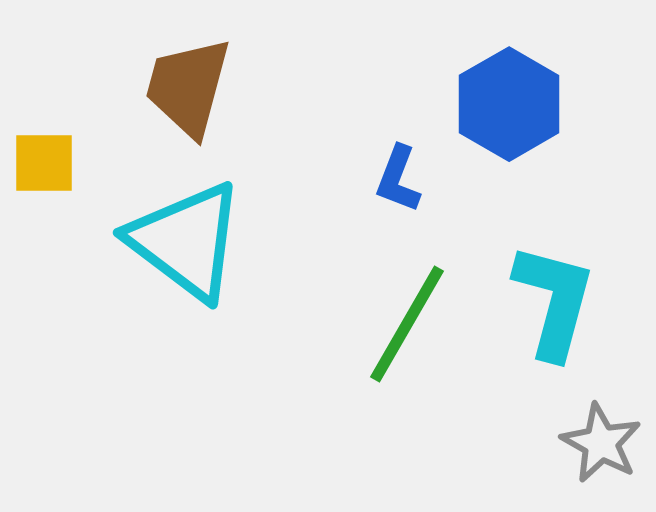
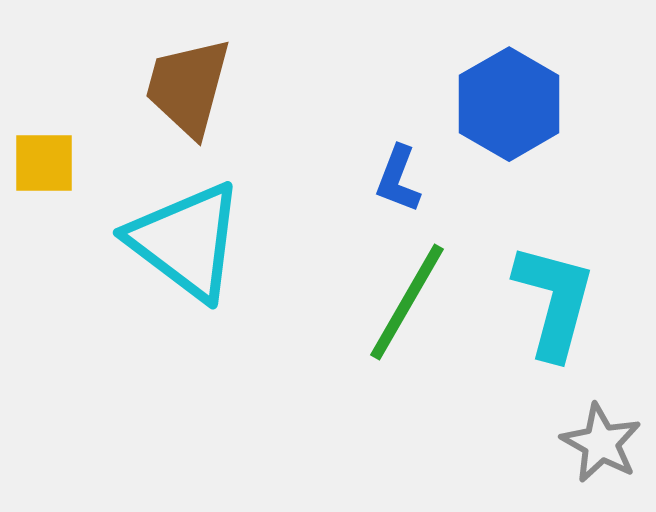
green line: moved 22 px up
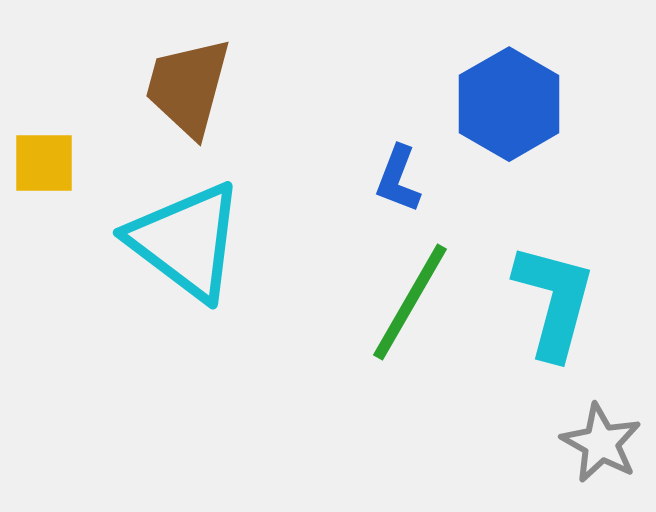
green line: moved 3 px right
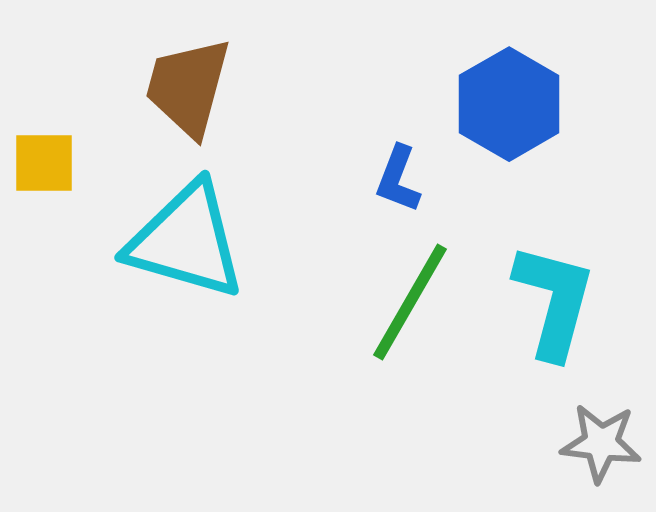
cyan triangle: rotated 21 degrees counterclockwise
gray star: rotated 22 degrees counterclockwise
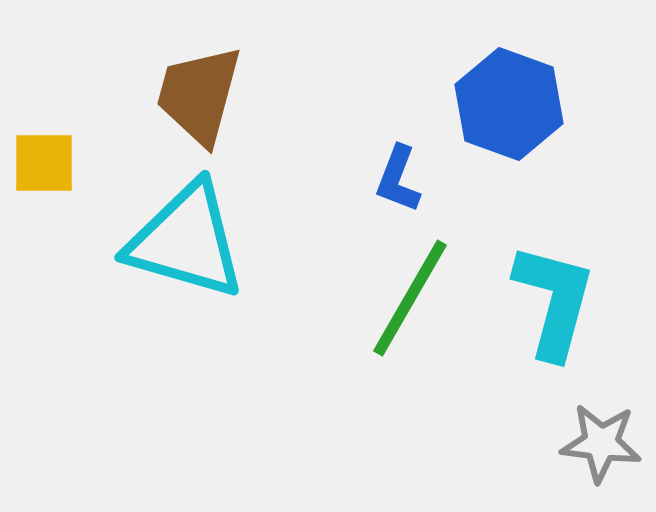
brown trapezoid: moved 11 px right, 8 px down
blue hexagon: rotated 10 degrees counterclockwise
green line: moved 4 px up
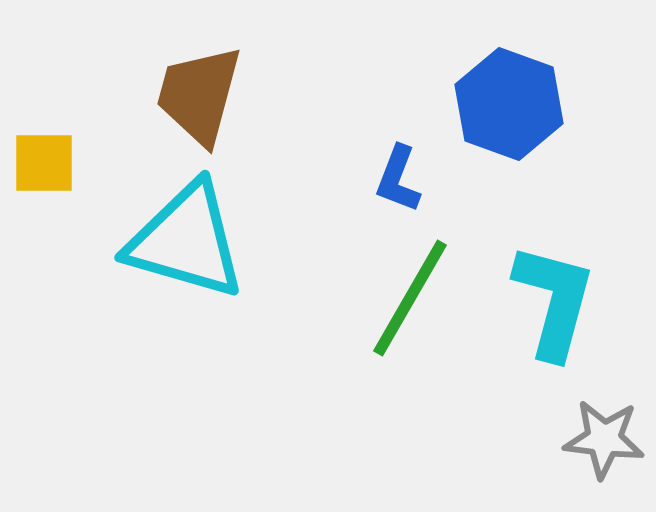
gray star: moved 3 px right, 4 px up
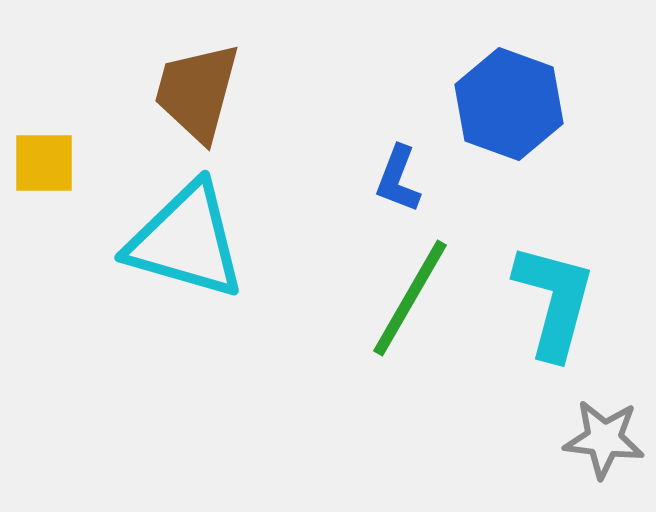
brown trapezoid: moved 2 px left, 3 px up
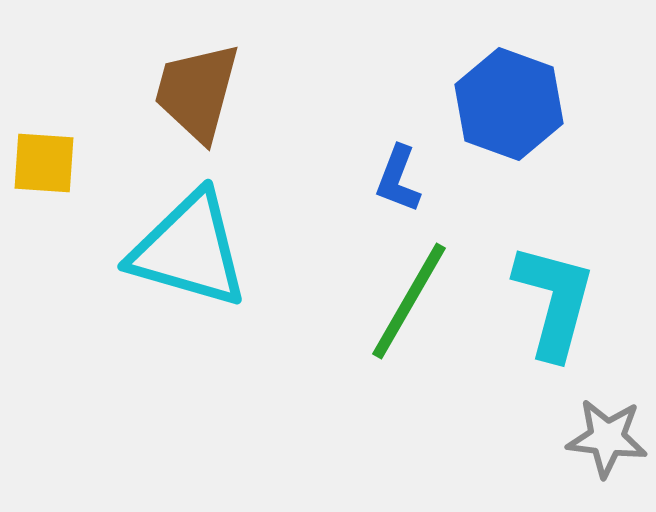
yellow square: rotated 4 degrees clockwise
cyan triangle: moved 3 px right, 9 px down
green line: moved 1 px left, 3 px down
gray star: moved 3 px right, 1 px up
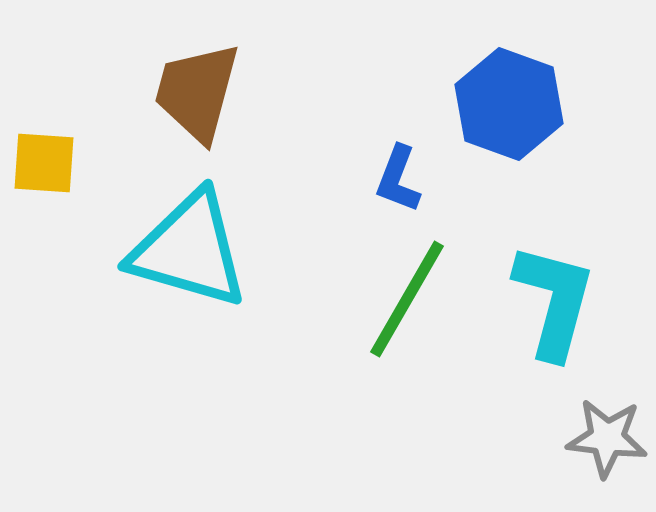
green line: moved 2 px left, 2 px up
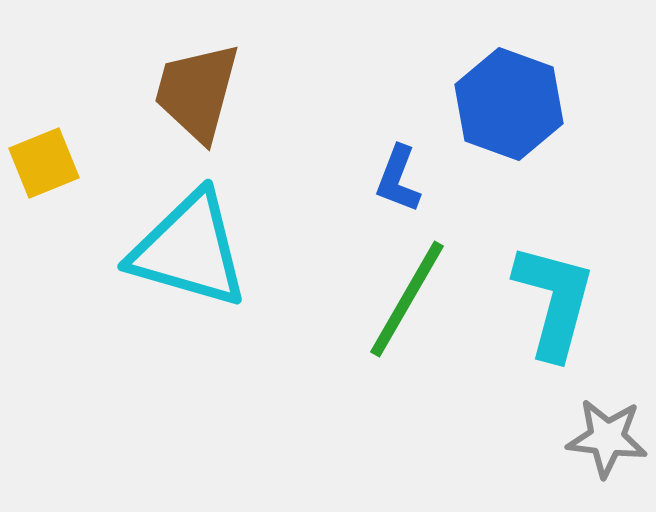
yellow square: rotated 26 degrees counterclockwise
